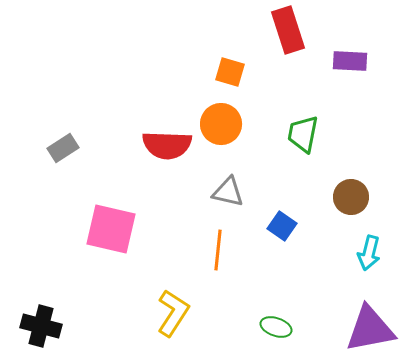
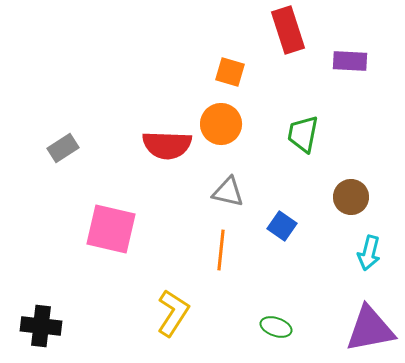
orange line: moved 3 px right
black cross: rotated 9 degrees counterclockwise
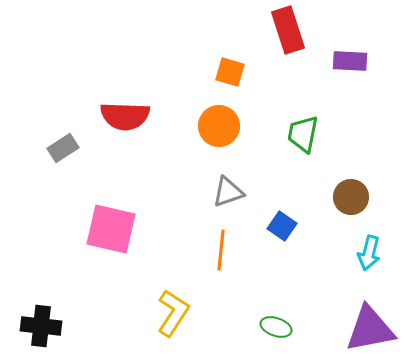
orange circle: moved 2 px left, 2 px down
red semicircle: moved 42 px left, 29 px up
gray triangle: rotated 32 degrees counterclockwise
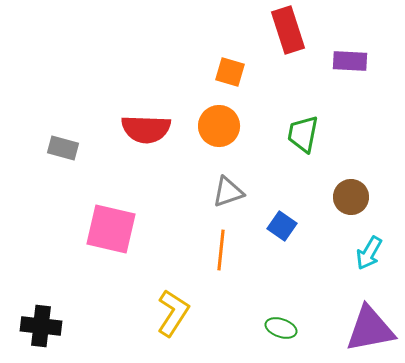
red semicircle: moved 21 px right, 13 px down
gray rectangle: rotated 48 degrees clockwise
cyan arrow: rotated 16 degrees clockwise
green ellipse: moved 5 px right, 1 px down
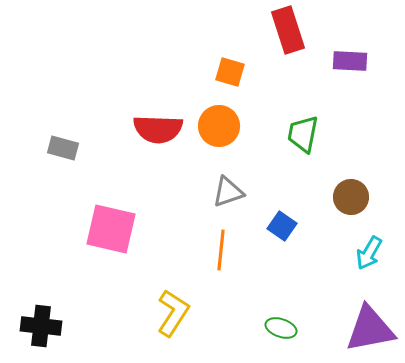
red semicircle: moved 12 px right
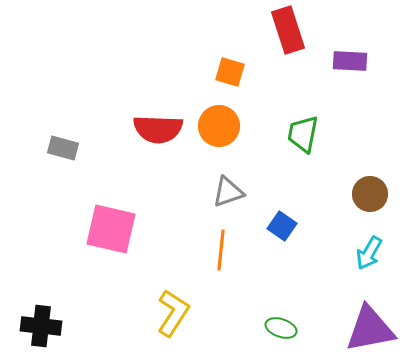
brown circle: moved 19 px right, 3 px up
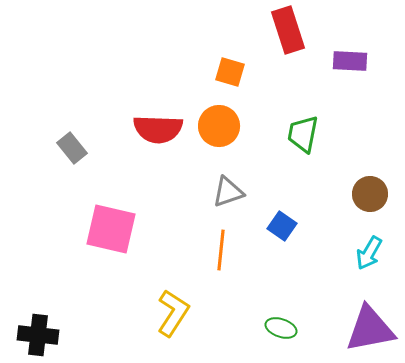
gray rectangle: moved 9 px right; rotated 36 degrees clockwise
black cross: moved 3 px left, 9 px down
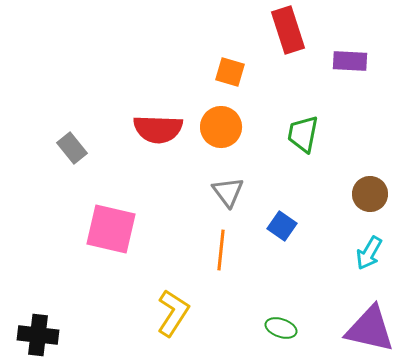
orange circle: moved 2 px right, 1 px down
gray triangle: rotated 48 degrees counterclockwise
purple triangle: rotated 24 degrees clockwise
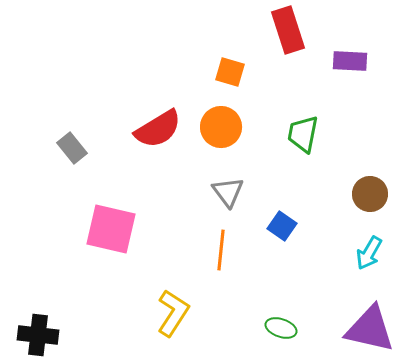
red semicircle: rotated 33 degrees counterclockwise
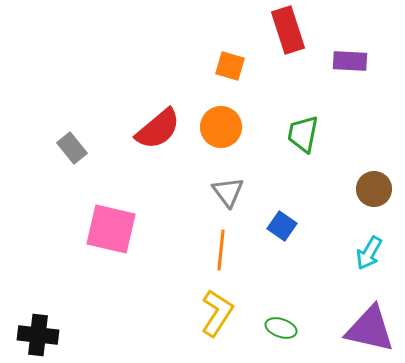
orange square: moved 6 px up
red semicircle: rotated 9 degrees counterclockwise
brown circle: moved 4 px right, 5 px up
yellow L-shape: moved 44 px right
